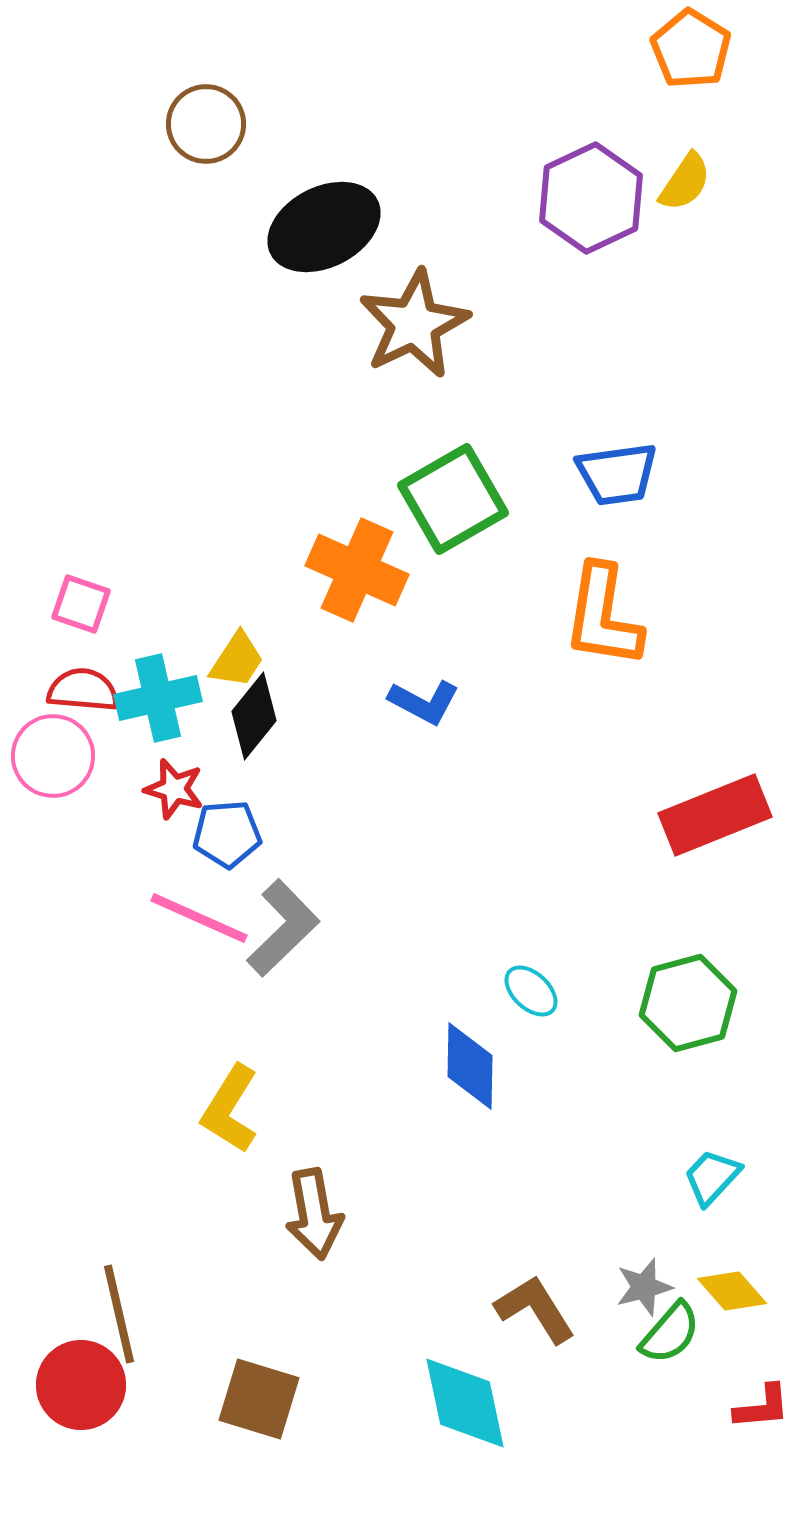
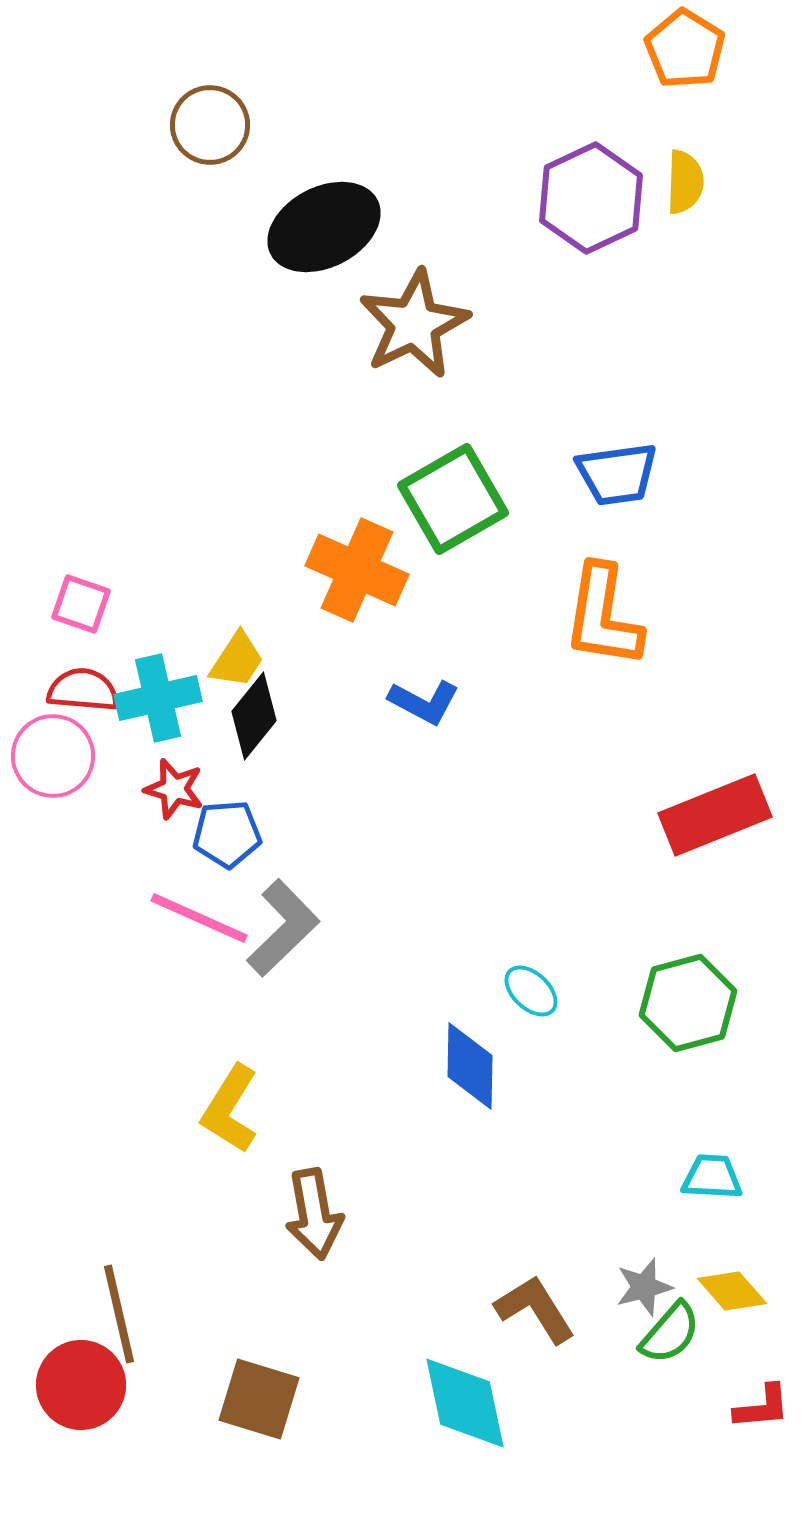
orange pentagon: moved 6 px left
brown circle: moved 4 px right, 1 px down
yellow semicircle: rotated 32 degrees counterclockwise
cyan trapezoid: rotated 50 degrees clockwise
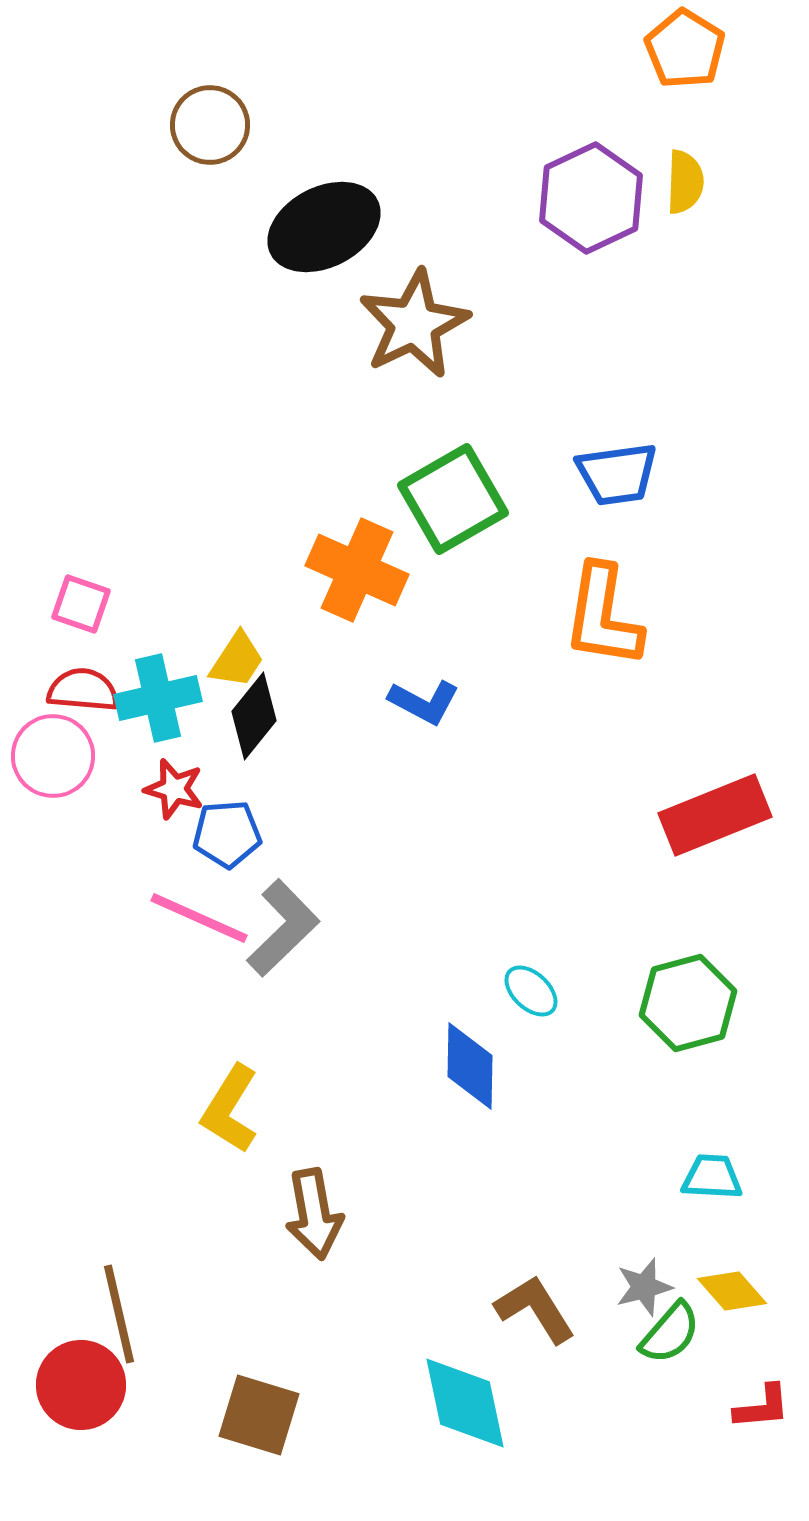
brown square: moved 16 px down
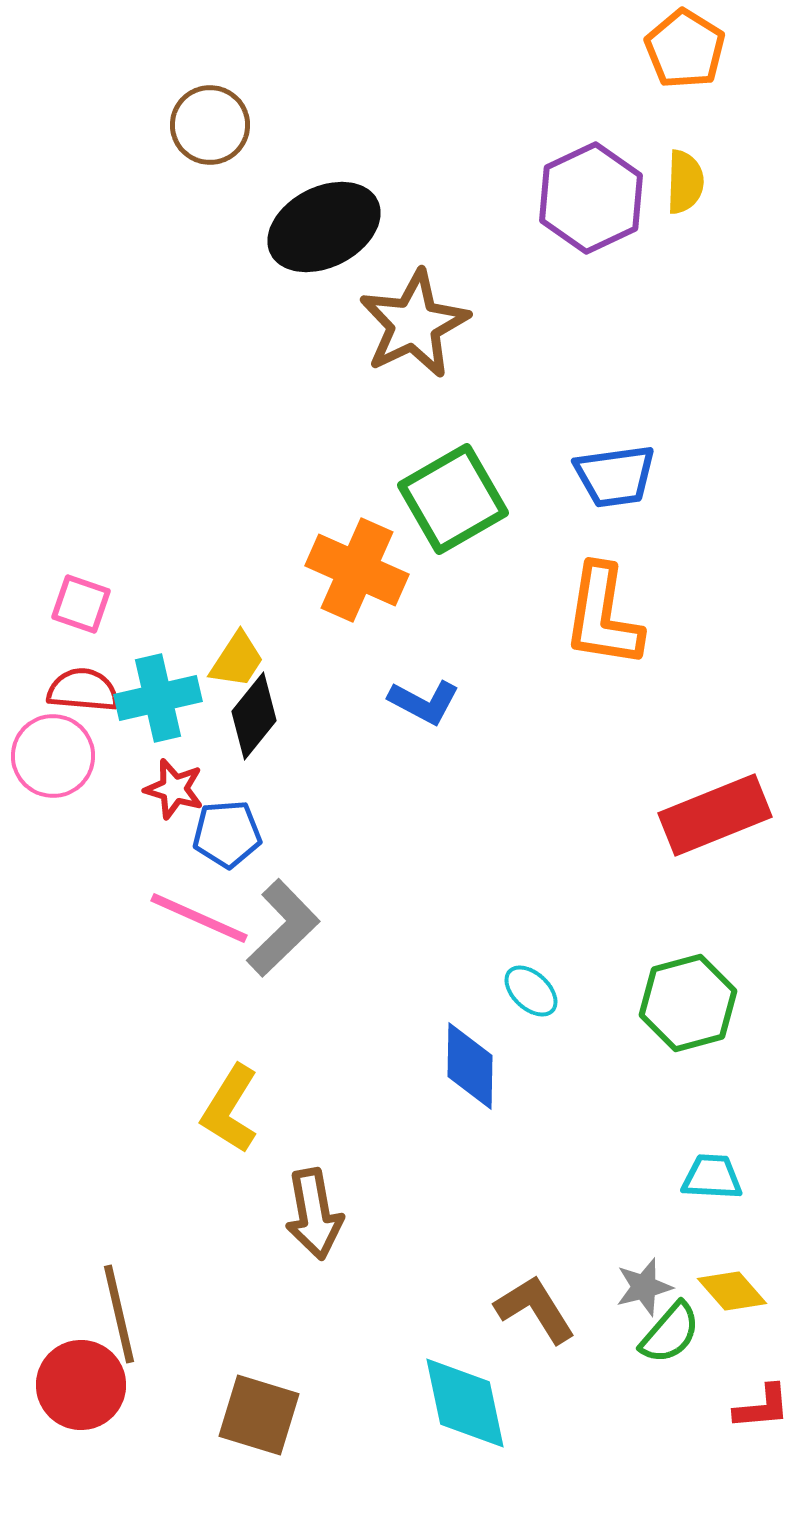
blue trapezoid: moved 2 px left, 2 px down
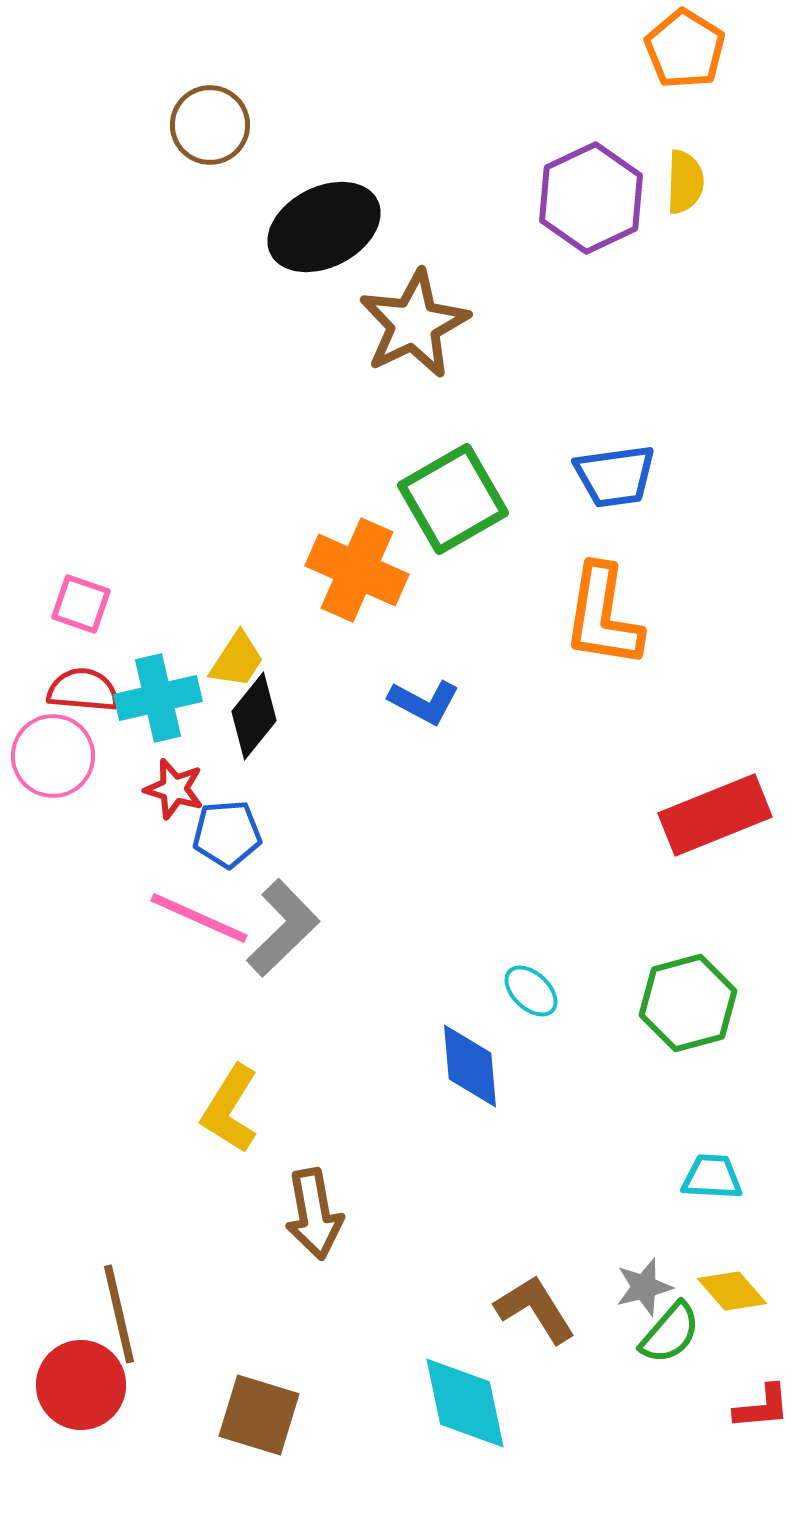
blue diamond: rotated 6 degrees counterclockwise
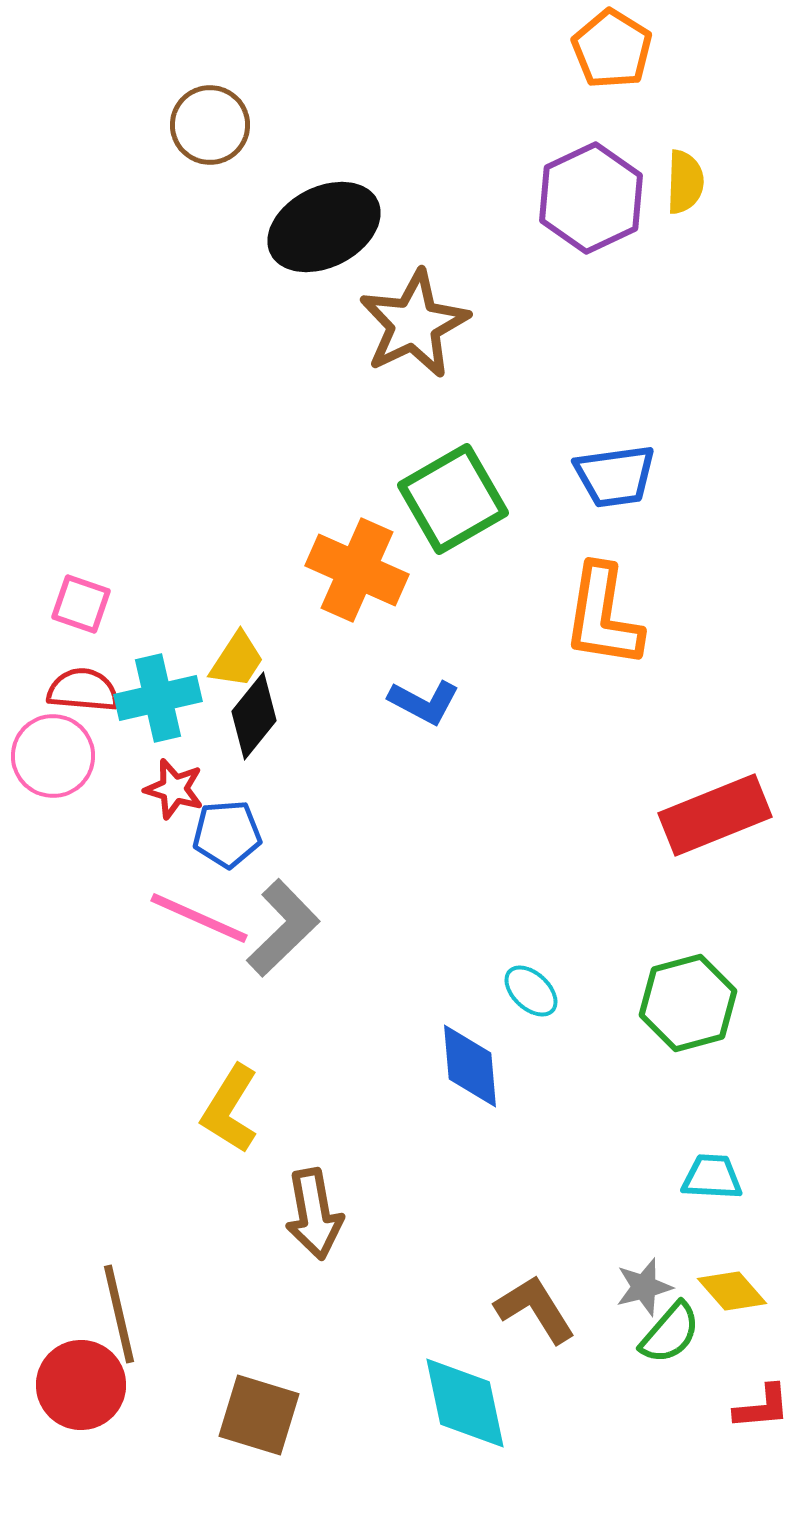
orange pentagon: moved 73 px left
